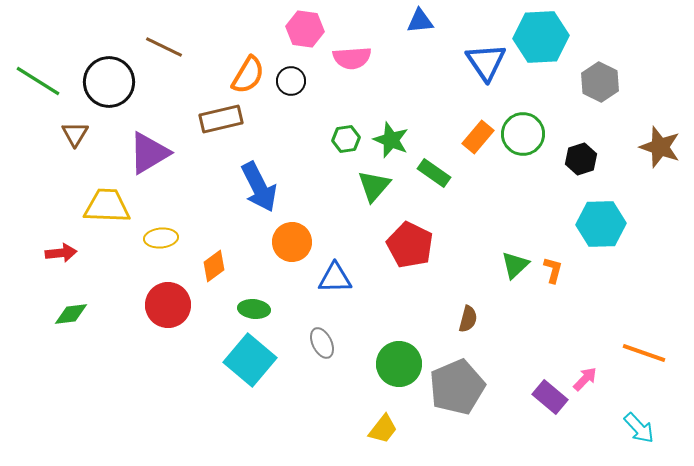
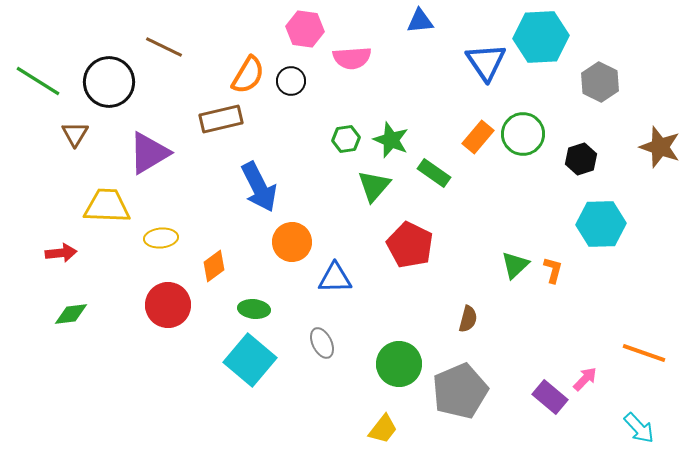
gray pentagon at (457, 387): moved 3 px right, 4 px down
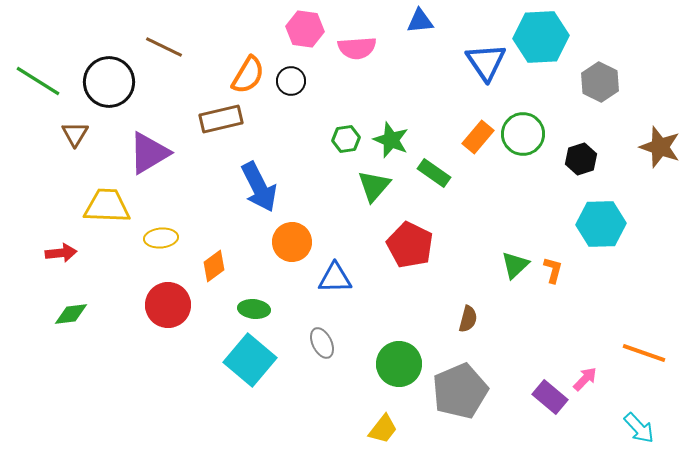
pink semicircle at (352, 58): moved 5 px right, 10 px up
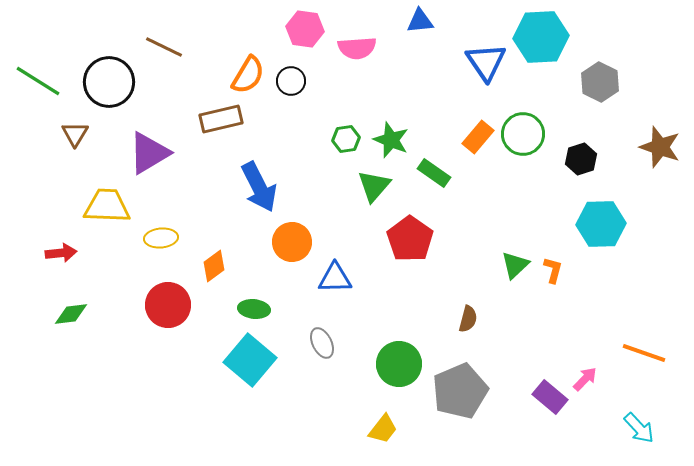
red pentagon at (410, 245): moved 6 px up; rotated 9 degrees clockwise
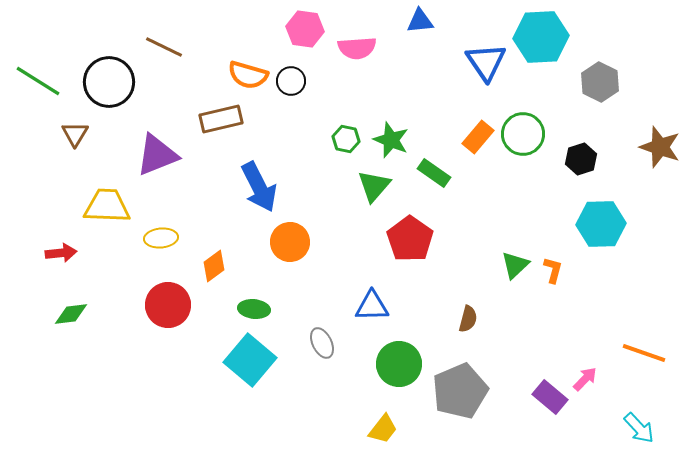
orange semicircle at (248, 75): rotated 75 degrees clockwise
green hexagon at (346, 139): rotated 20 degrees clockwise
purple triangle at (149, 153): moved 8 px right, 2 px down; rotated 9 degrees clockwise
orange circle at (292, 242): moved 2 px left
blue triangle at (335, 278): moved 37 px right, 28 px down
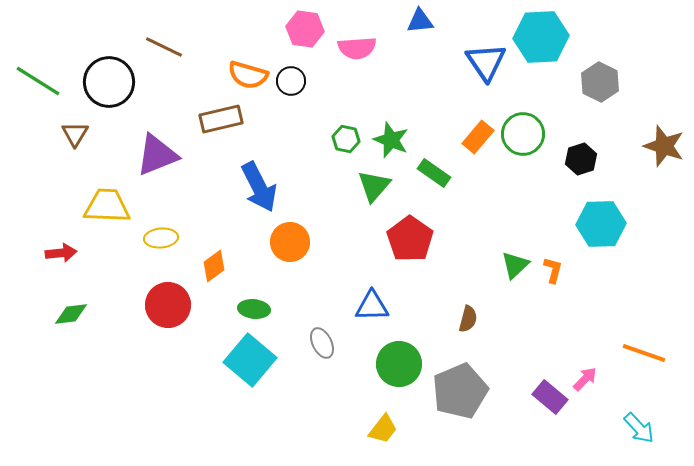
brown star at (660, 147): moved 4 px right, 1 px up
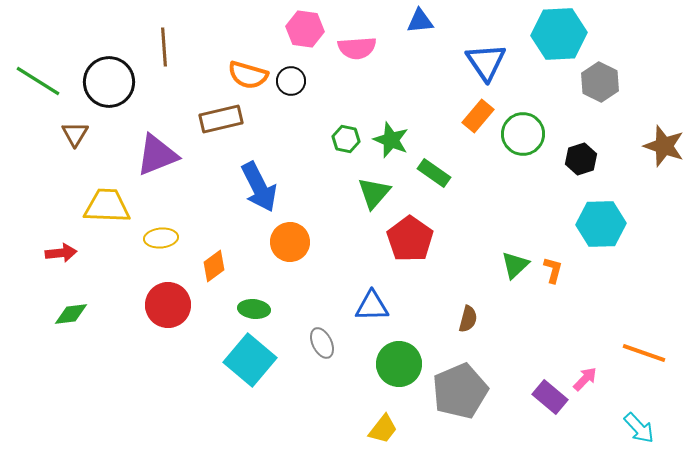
cyan hexagon at (541, 37): moved 18 px right, 3 px up
brown line at (164, 47): rotated 60 degrees clockwise
orange rectangle at (478, 137): moved 21 px up
green triangle at (374, 186): moved 7 px down
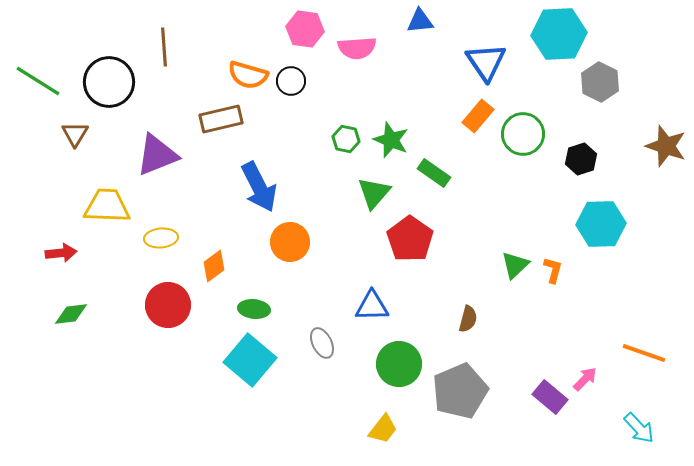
brown star at (664, 146): moved 2 px right
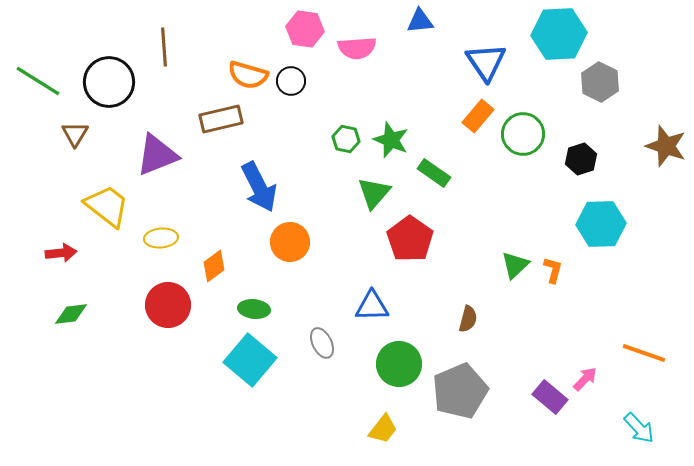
yellow trapezoid at (107, 206): rotated 36 degrees clockwise
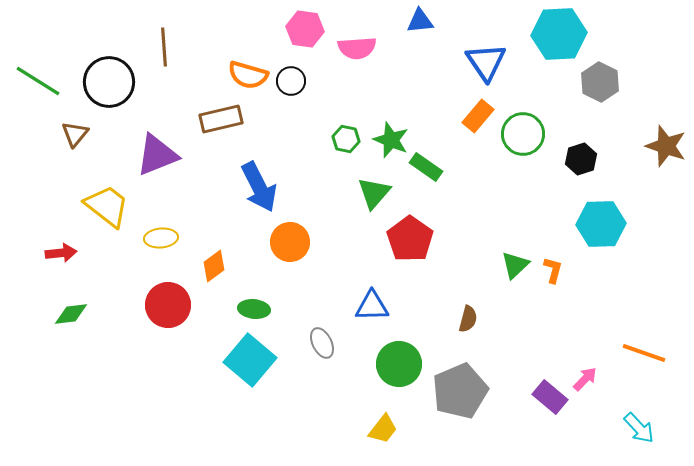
brown triangle at (75, 134): rotated 8 degrees clockwise
green rectangle at (434, 173): moved 8 px left, 6 px up
